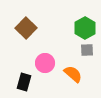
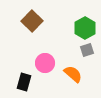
brown square: moved 6 px right, 7 px up
gray square: rotated 16 degrees counterclockwise
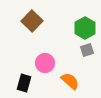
orange semicircle: moved 3 px left, 7 px down
black rectangle: moved 1 px down
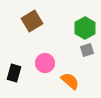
brown square: rotated 15 degrees clockwise
black rectangle: moved 10 px left, 10 px up
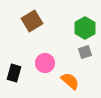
gray square: moved 2 px left, 2 px down
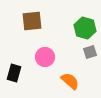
brown square: rotated 25 degrees clockwise
green hexagon: rotated 15 degrees counterclockwise
gray square: moved 5 px right
pink circle: moved 6 px up
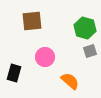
gray square: moved 1 px up
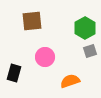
green hexagon: rotated 15 degrees clockwise
orange semicircle: rotated 60 degrees counterclockwise
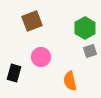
brown square: rotated 15 degrees counterclockwise
pink circle: moved 4 px left
orange semicircle: rotated 84 degrees counterclockwise
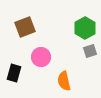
brown square: moved 7 px left, 6 px down
orange semicircle: moved 6 px left
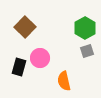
brown square: rotated 25 degrees counterclockwise
gray square: moved 3 px left
pink circle: moved 1 px left, 1 px down
black rectangle: moved 5 px right, 6 px up
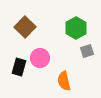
green hexagon: moved 9 px left
